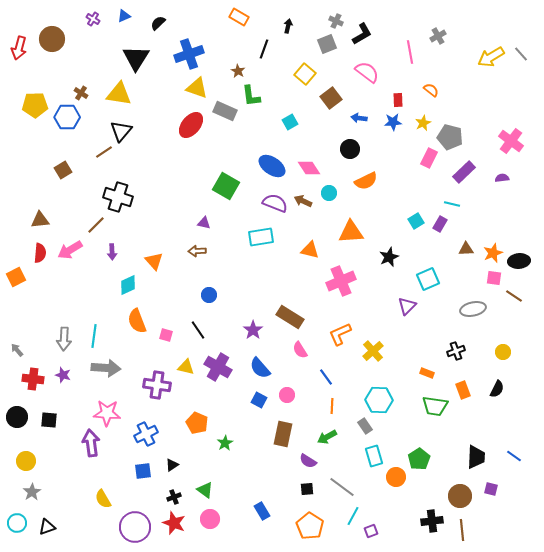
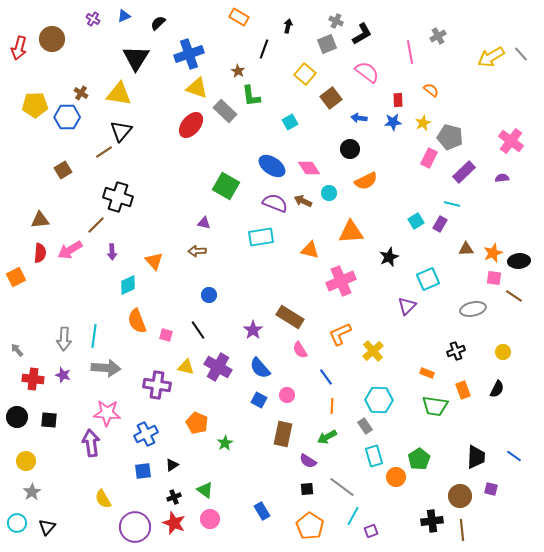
gray rectangle at (225, 111): rotated 20 degrees clockwise
black triangle at (47, 527): rotated 30 degrees counterclockwise
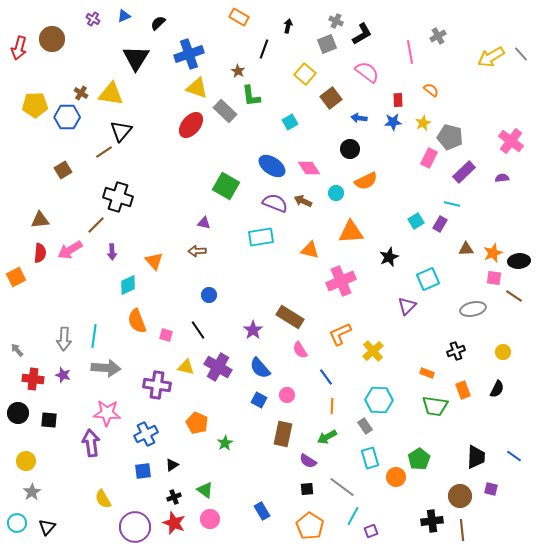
yellow triangle at (119, 94): moved 8 px left
cyan circle at (329, 193): moved 7 px right
black circle at (17, 417): moved 1 px right, 4 px up
cyan rectangle at (374, 456): moved 4 px left, 2 px down
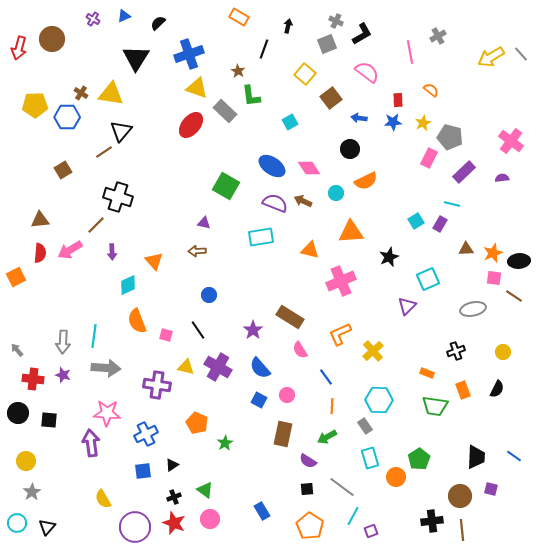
gray arrow at (64, 339): moved 1 px left, 3 px down
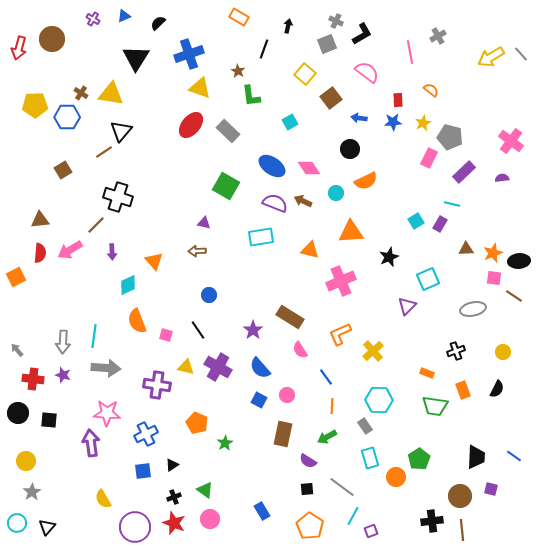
yellow triangle at (197, 88): moved 3 px right
gray rectangle at (225, 111): moved 3 px right, 20 px down
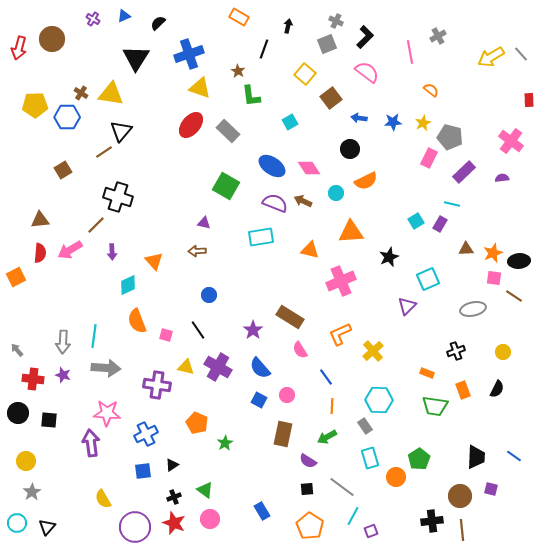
black L-shape at (362, 34): moved 3 px right, 3 px down; rotated 15 degrees counterclockwise
red rectangle at (398, 100): moved 131 px right
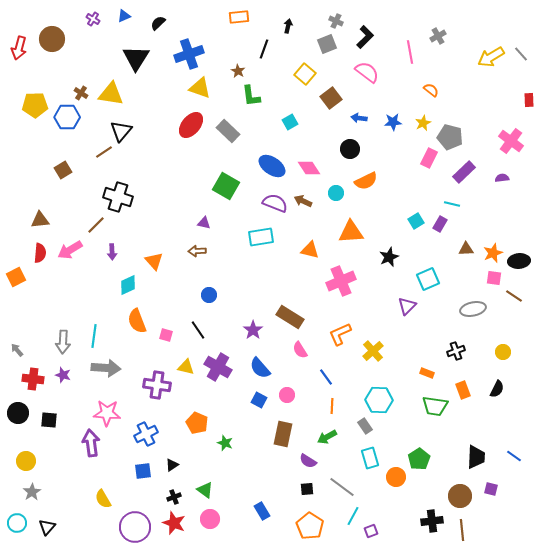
orange rectangle at (239, 17): rotated 36 degrees counterclockwise
green star at (225, 443): rotated 21 degrees counterclockwise
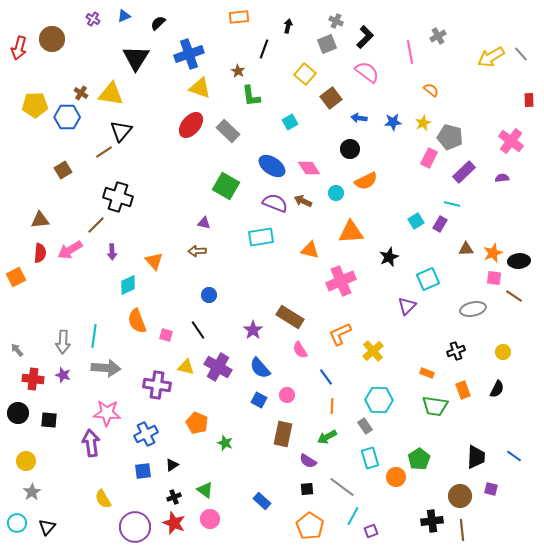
blue rectangle at (262, 511): moved 10 px up; rotated 18 degrees counterclockwise
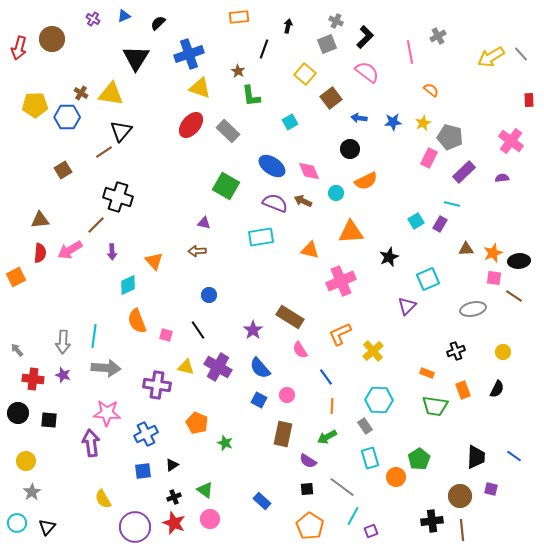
pink diamond at (309, 168): moved 3 px down; rotated 10 degrees clockwise
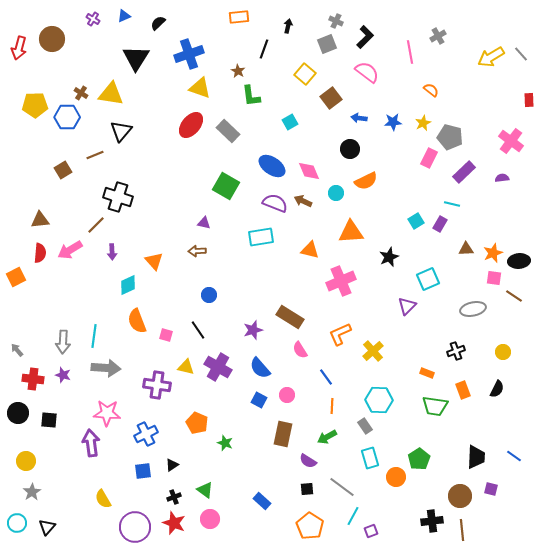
brown line at (104, 152): moved 9 px left, 3 px down; rotated 12 degrees clockwise
purple star at (253, 330): rotated 18 degrees clockwise
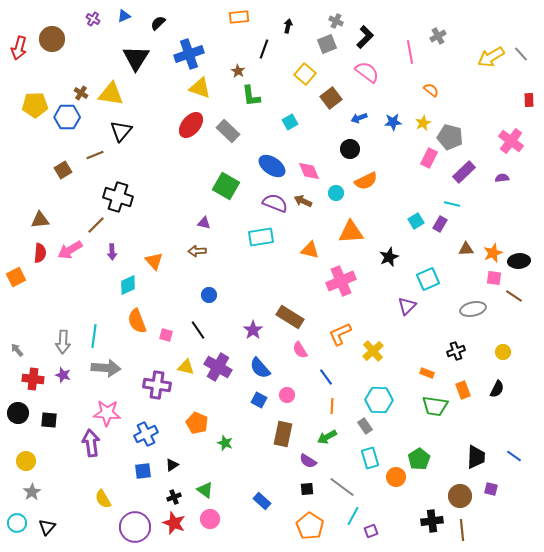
blue arrow at (359, 118): rotated 28 degrees counterclockwise
purple star at (253, 330): rotated 18 degrees counterclockwise
